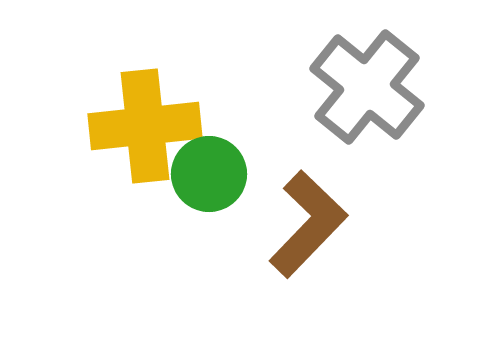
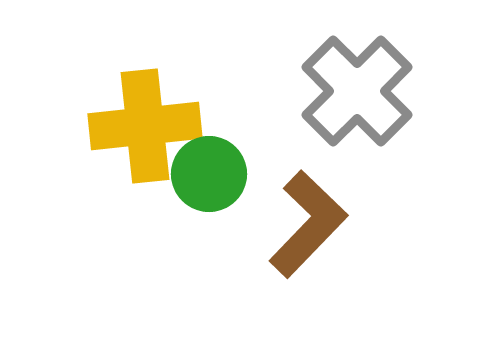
gray cross: moved 10 px left, 4 px down; rotated 6 degrees clockwise
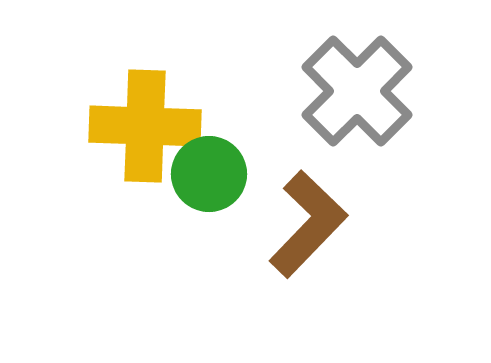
yellow cross: rotated 8 degrees clockwise
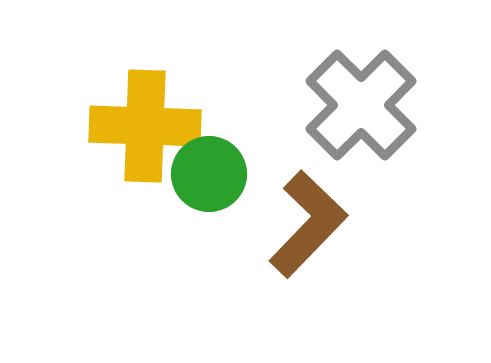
gray cross: moved 4 px right, 14 px down
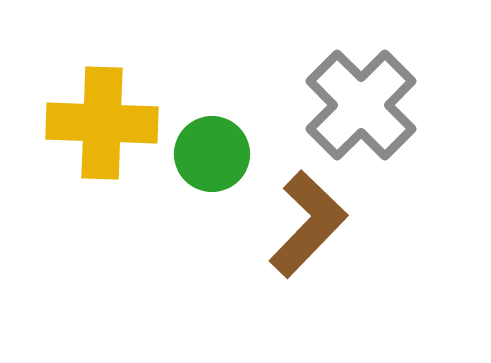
yellow cross: moved 43 px left, 3 px up
green circle: moved 3 px right, 20 px up
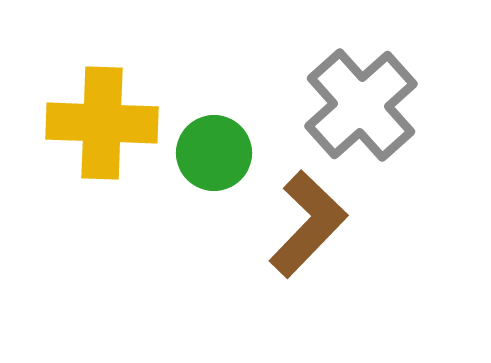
gray cross: rotated 3 degrees clockwise
green circle: moved 2 px right, 1 px up
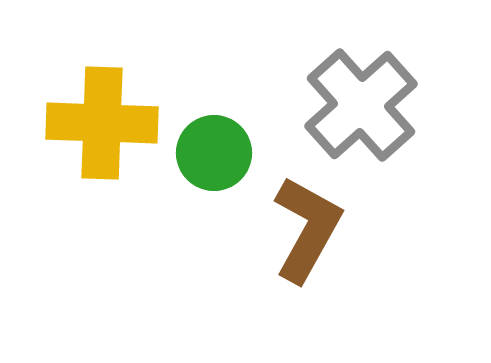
brown L-shape: moved 1 px left, 5 px down; rotated 15 degrees counterclockwise
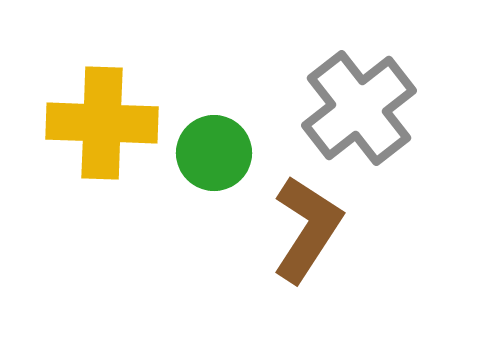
gray cross: moved 2 px left, 3 px down; rotated 4 degrees clockwise
brown L-shape: rotated 4 degrees clockwise
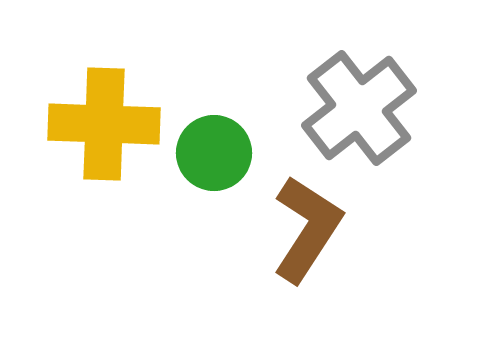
yellow cross: moved 2 px right, 1 px down
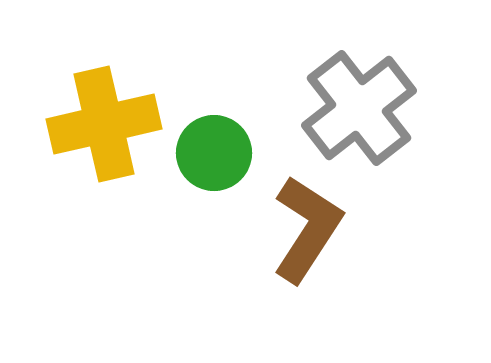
yellow cross: rotated 15 degrees counterclockwise
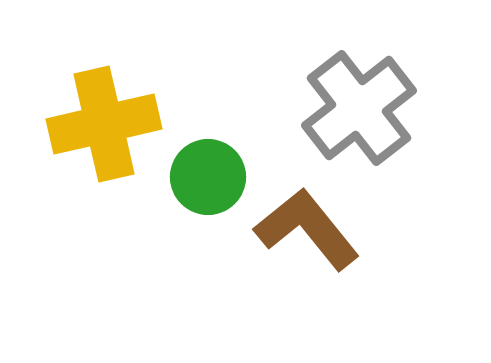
green circle: moved 6 px left, 24 px down
brown L-shape: rotated 72 degrees counterclockwise
